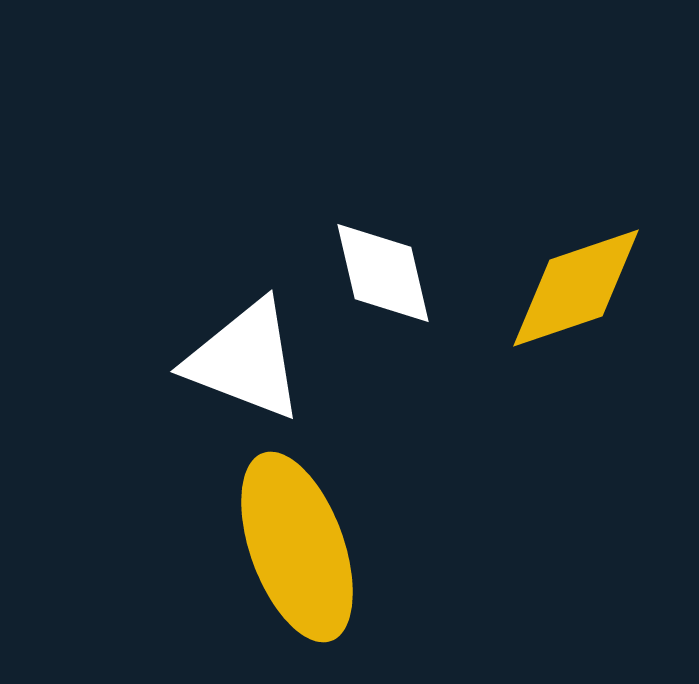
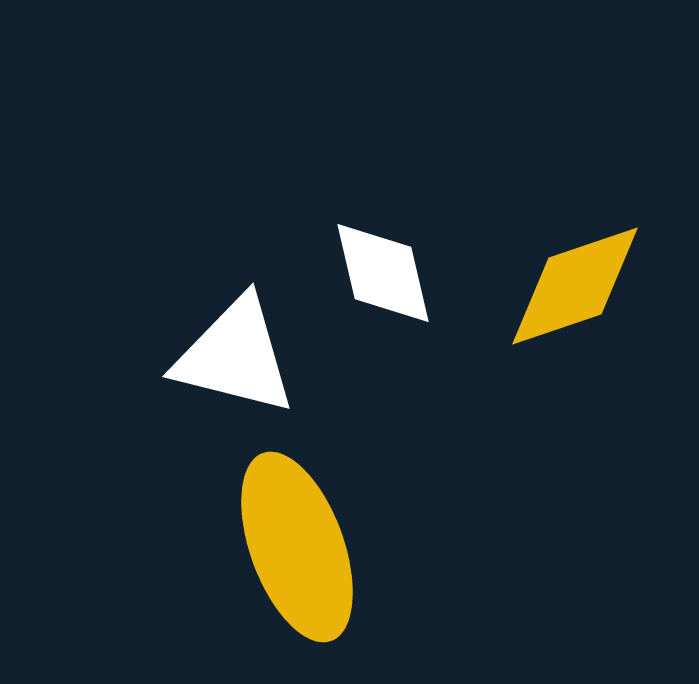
yellow diamond: moved 1 px left, 2 px up
white triangle: moved 10 px left, 4 px up; rotated 7 degrees counterclockwise
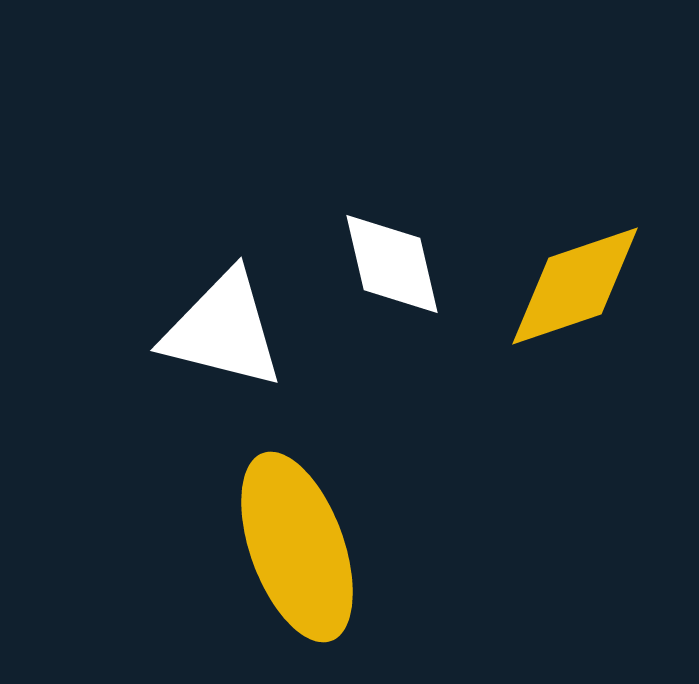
white diamond: moved 9 px right, 9 px up
white triangle: moved 12 px left, 26 px up
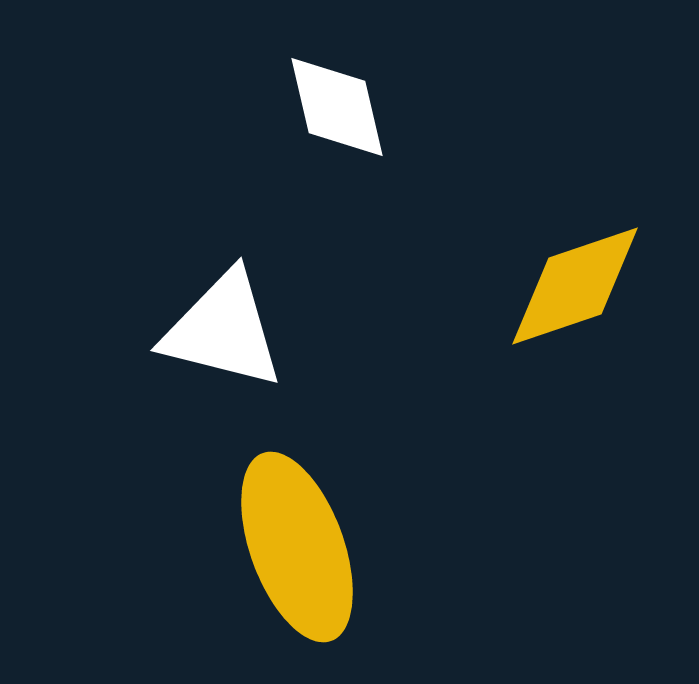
white diamond: moved 55 px left, 157 px up
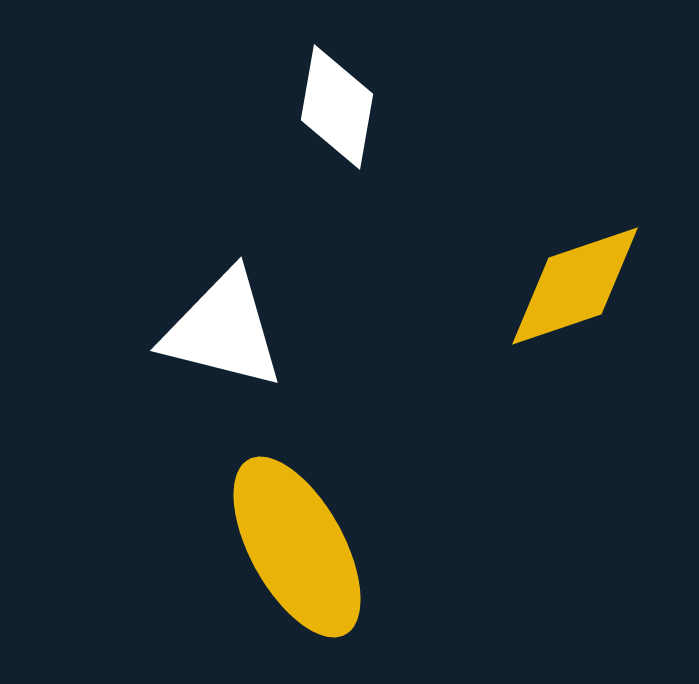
white diamond: rotated 23 degrees clockwise
yellow ellipse: rotated 9 degrees counterclockwise
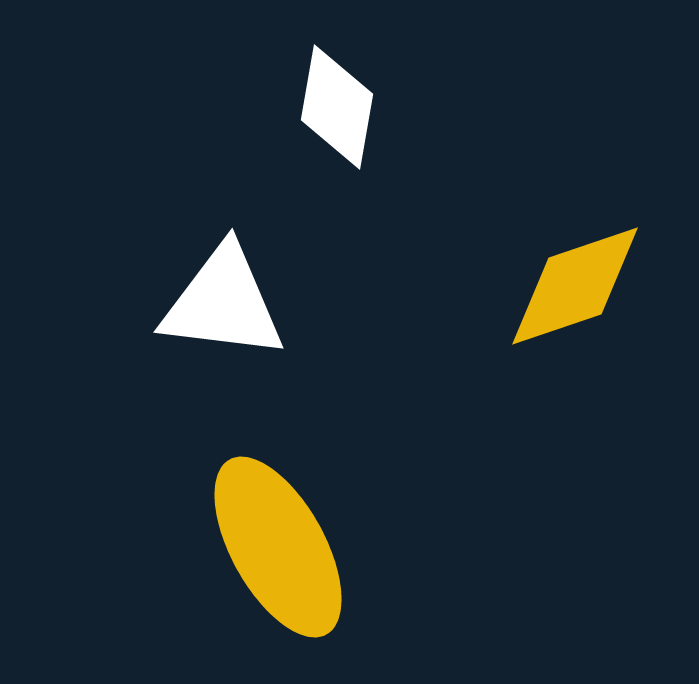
white triangle: moved 27 px up; rotated 7 degrees counterclockwise
yellow ellipse: moved 19 px left
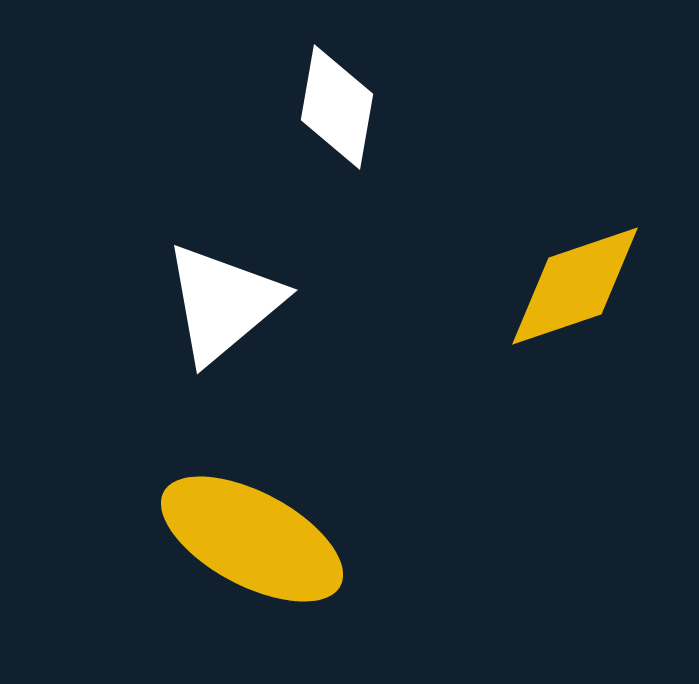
white triangle: rotated 47 degrees counterclockwise
yellow ellipse: moved 26 px left, 8 px up; rotated 33 degrees counterclockwise
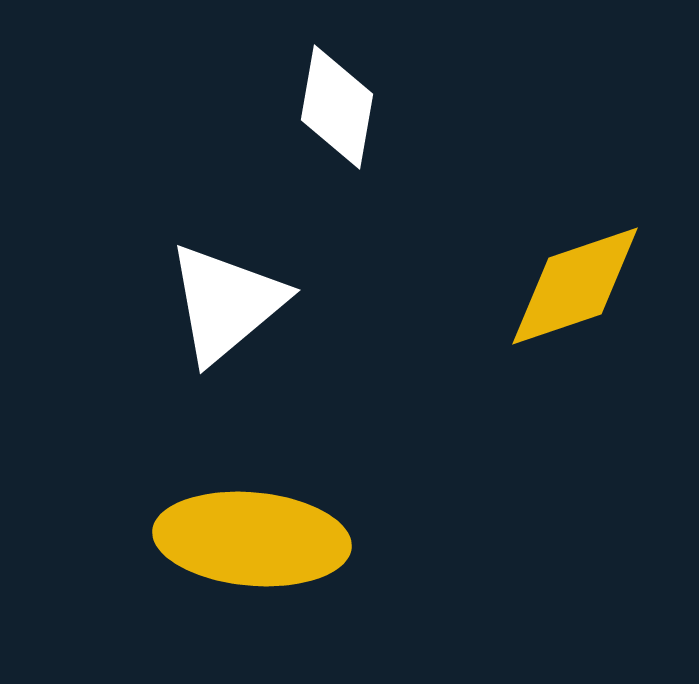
white triangle: moved 3 px right
yellow ellipse: rotated 23 degrees counterclockwise
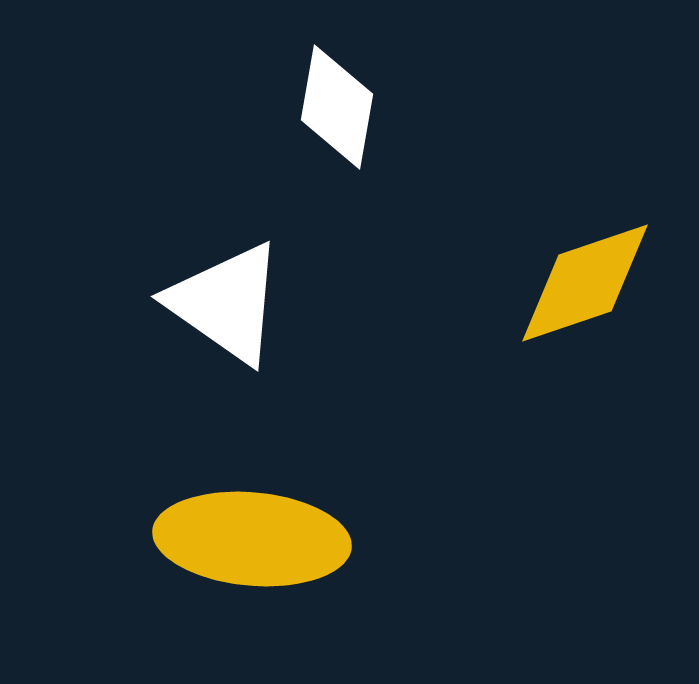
yellow diamond: moved 10 px right, 3 px up
white triangle: rotated 45 degrees counterclockwise
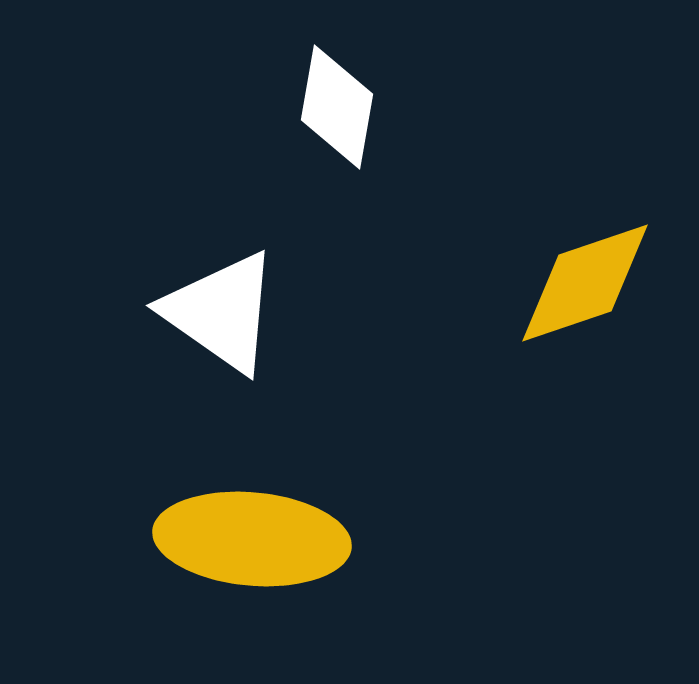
white triangle: moved 5 px left, 9 px down
